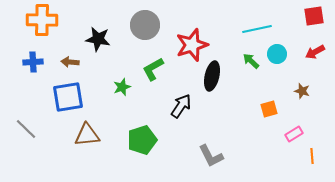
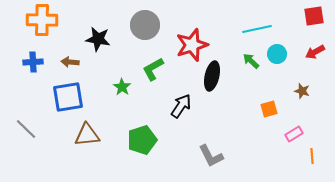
green star: rotated 18 degrees counterclockwise
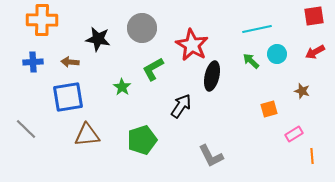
gray circle: moved 3 px left, 3 px down
red star: rotated 24 degrees counterclockwise
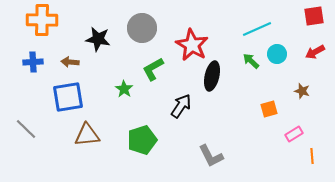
cyan line: rotated 12 degrees counterclockwise
green star: moved 2 px right, 2 px down
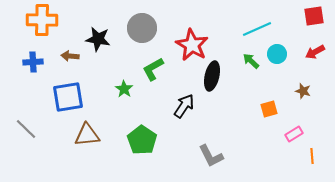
brown arrow: moved 6 px up
brown star: moved 1 px right
black arrow: moved 3 px right
green pentagon: rotated 20 degrees counterclockwise
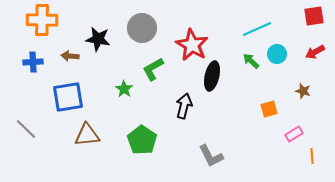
black arrow: rotated 20 degrees counterclockwise
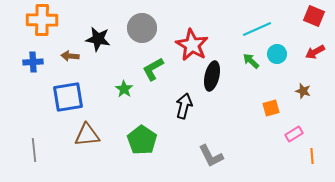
red square: rotated 30 degrees clockwise
orange square: moved 2 px right, 1 px up
gray line: moved 8 px right, 21 px down; rotated 40 degrees clockwise
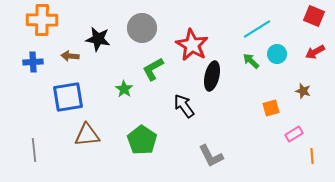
cyan line: rotated 8 degrees counterclockwise
black arrow: rotated 50 degrees counterclockwise
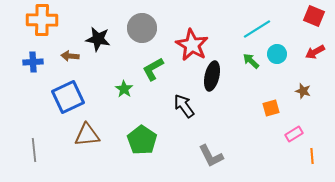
blue square: rotated 16 degrees counterclockwise
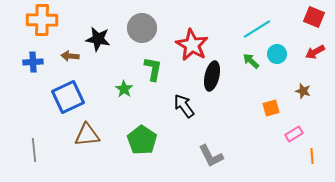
red square: moved 1 px down
green L-shape: rotated 130 degrees clockwise
